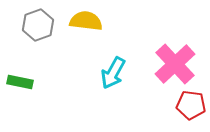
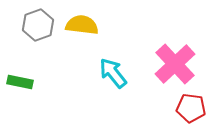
yellow semicircle: moved 4 px left, 4 px down
cyan arrow: rotated 112 degrees clockwise
red pentagon: moved 3 px down
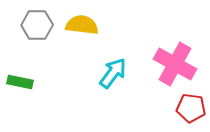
gray hexagon: moved 1 px left; rotated 20 degrees clockwise
pink cross: rotated 18 degrees counterclockwise
cyan arrow: rotated 76 degrees clockwise
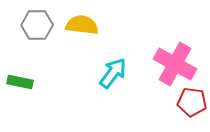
red pentagon: moved 1 px right, 6 px up
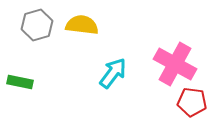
gray hexagon: rotated 16 degrees counterclockwise
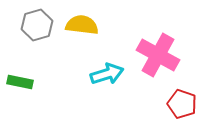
pink cross: moved 17 px left, 9 px up
cyan arrow: moved 6 px left, 1 px down; rotated 36 degrees clockwise
red pentagon: moved 10 px left, 2 px down; rotated 12 degrees clockwise
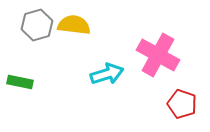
yellow semicircle: moved 8 px left
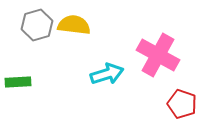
green rectangle: moved 2 px left; rotated 15 degrees counterclockwise
